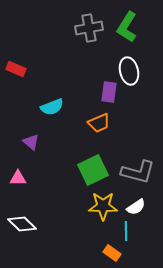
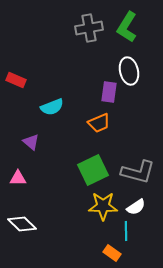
red rectangle: moved 11 px down
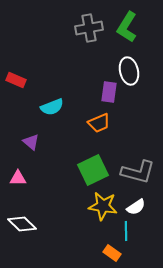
yellow star: rotated 8 degrees clockwise
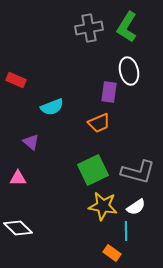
white diamond: moved 4 px left, 4 px down
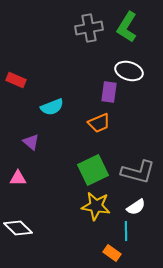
white ellipse: rotated 60 degrees counterclockwise
yellow star: moved 7 px left
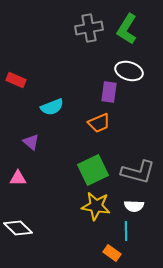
green L-shape: moved 2 px down
white semicircle: moved 2 px left, 1 px up; rotated 36 degrees clockwise
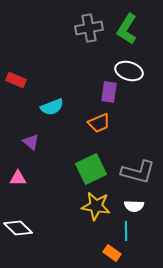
green square: moved 2 px left, 1 px up
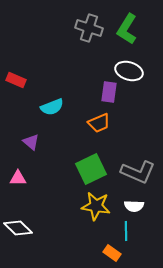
gray cross: rotated 28 degrees clockwise
gray L-shape: rotated 8 degrees clockwise
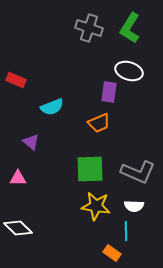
green L-shape: moved 3 px right, 1 px up
green square: moved 1 px left; rotated 24 degrees clockwise
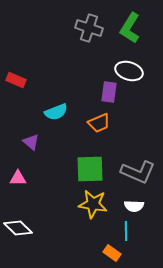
cyan semicircle: moved 4 px right, 5 px down
yellow star: moved 3 px left, 2 px up
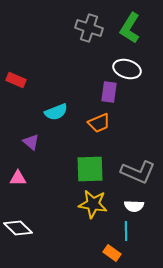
white ellipse: moved 2 px left, 2 px up
